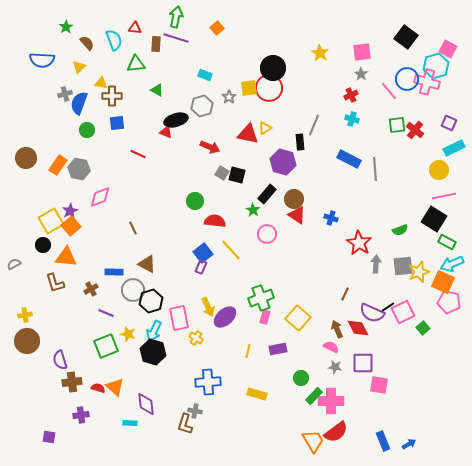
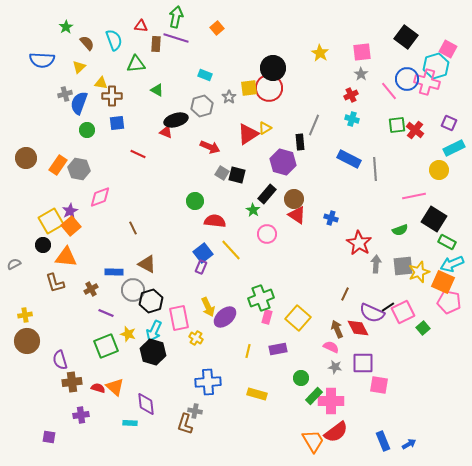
red triangle at (135, 28): moved 6 px right, 2 px up
red triangle at (248, 134): rotated 45 degrees counterclockwise
pink line at (444, 196): moved 30 px left
pink rectangle at (265, 317): moved 2 px right
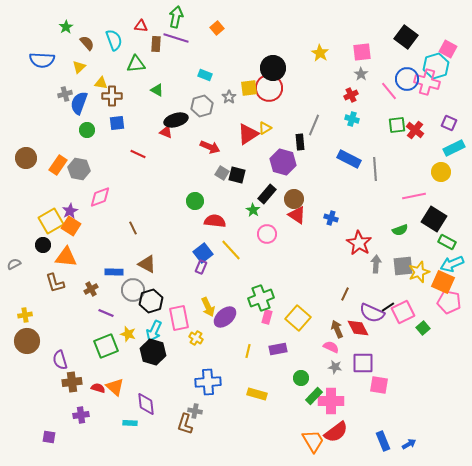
yellow circle at (439, 170): moved 2 px right, 2 px down
orange square at (71, 226): rotated 18 degrees counterclockwise
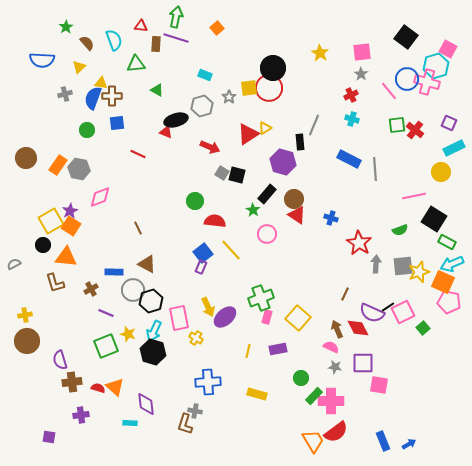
blue semicircle at (79, 103): moved 14 px right, 5 px up
brown line at (133, 228): moved 5 px right
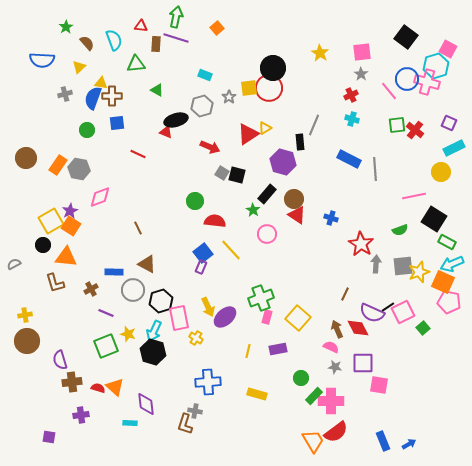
red star at (359, 243): moved 2 px right, 1 px down
black hexagon at (151, 301): moved 10 px right
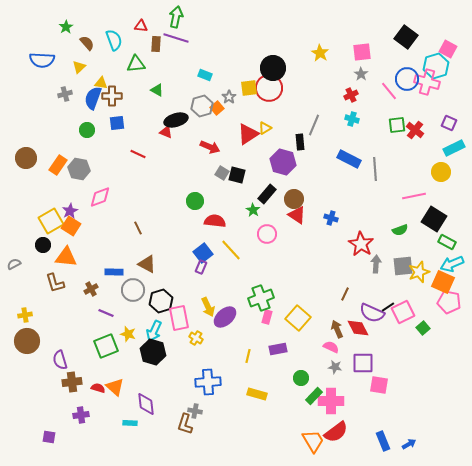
orange square at (217, 28): moved 80 px down
yellow line at (248, 351): moved 5 px down
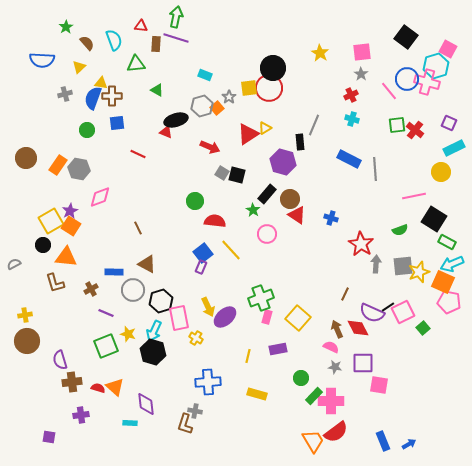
brown circle at (294, 199): moved 4 px left
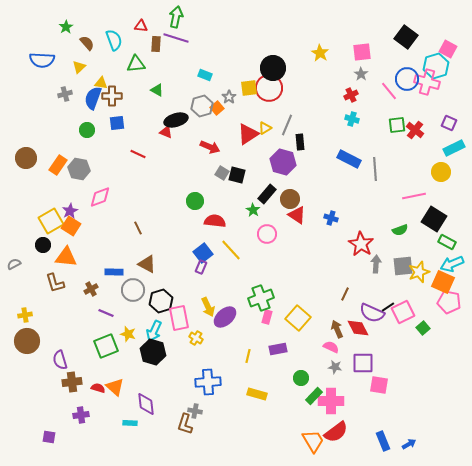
gray line at (314, 125): moved 27 px left
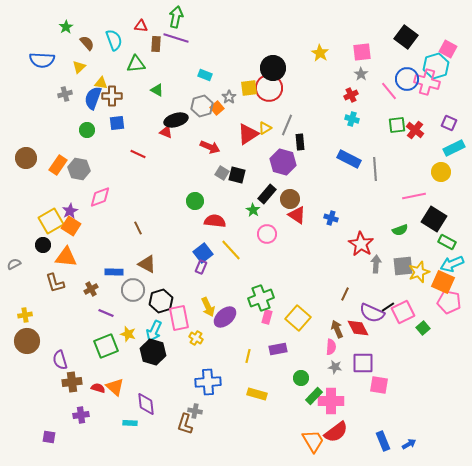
pink semicircle at (331, 347): rotated 70 degrees clockwise
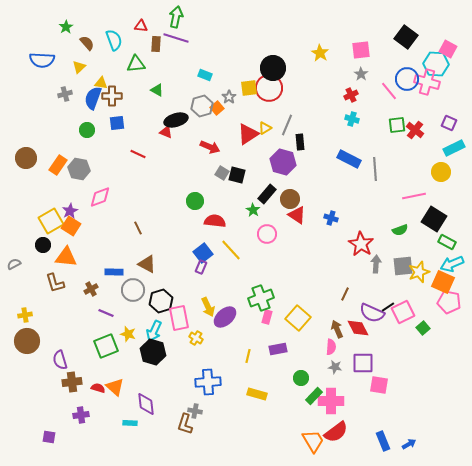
pink square at (362, 52): moved 1 px left, 2 px up
cyan hexagon at (436, 66): moved 2 px up; rotated 20 degrees clockwise
